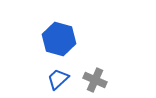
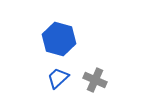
blue trapezoid: moved 1 px up
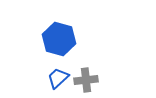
gray cross: moved 9 px left; rotated 30 degrees counterclockwise
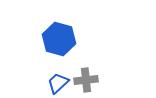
blue trapezoid: moved 5 px down
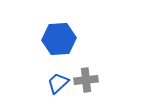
blue hexagon: rotated 20 degrees counterclockwise
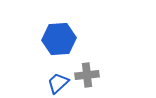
gray cross: moved 1 px right, 5 px up
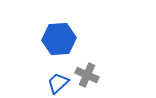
gray cross: rotated 30 degrees clockwise
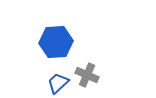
blue hexagon: moved 3 px left, 3 px down
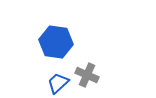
blue hexagon: rotated 12 degrees clockwise
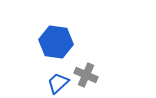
gray cross: moved 1 px left
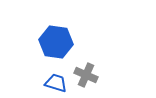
blue trapezoid: moved 2 px left; rotated 60 degrees clockwise
